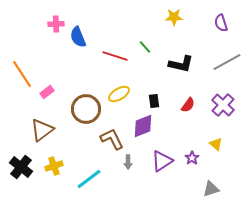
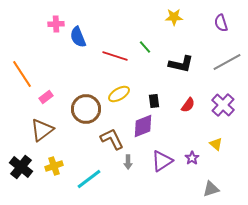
pink rectangle: moved 1 px left, 5 px down
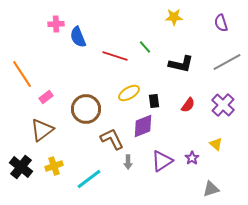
yellow ellipse: moved 10 px right, 1 px up
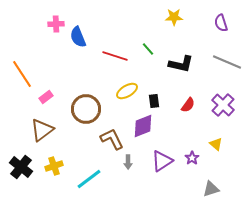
green line: moved 3 px right, 2 px down
gray line: rotated 52 degrees clockwise
yellow ellipse: moved 2 px left, 2 px up
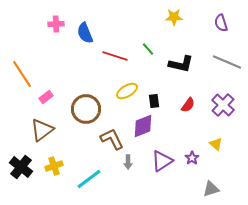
blue semicircle: moved 7 px right, 4 px up
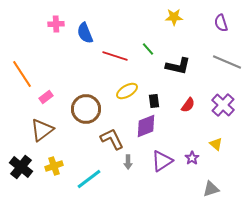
black L-shape: moved 3 px left, 2 px down
purple diamond: moved 3 px right
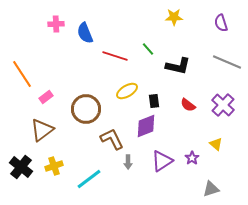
red semicircle: rotated 91 degrees clockwise
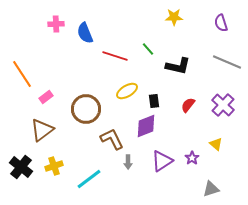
red semicircle: rotated 91 degrees clockwise
